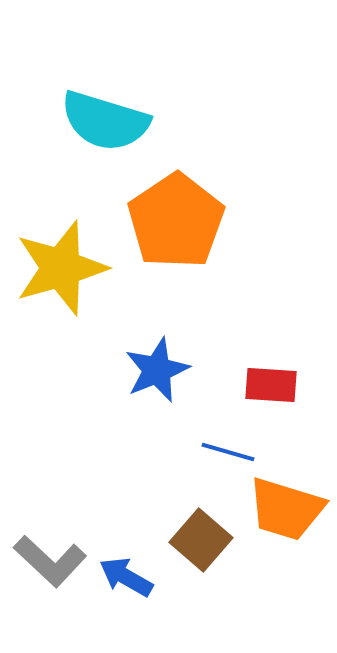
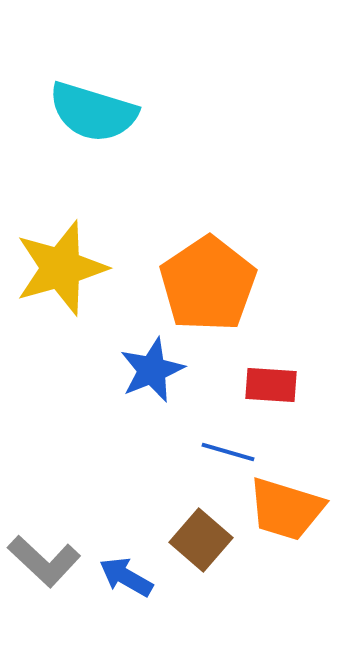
cyan semicircle: moved 12 px left, 9 px up
orange pentagon: moved 32 px right, 63 px down
blue star: moved 5 px left
gray L-shape: moved 6 px left
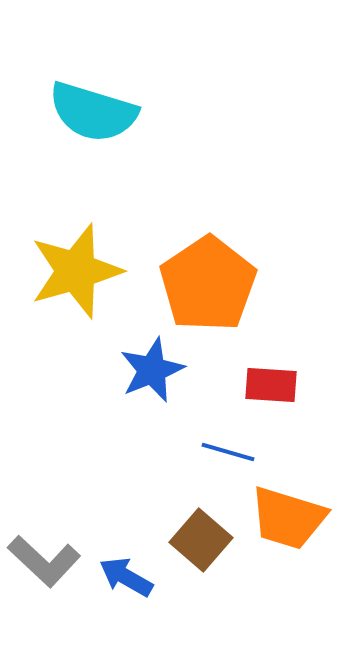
yellow star: moved 15 px right, 3 px down
orange trapezoid: moved 2 px right, 9 px down
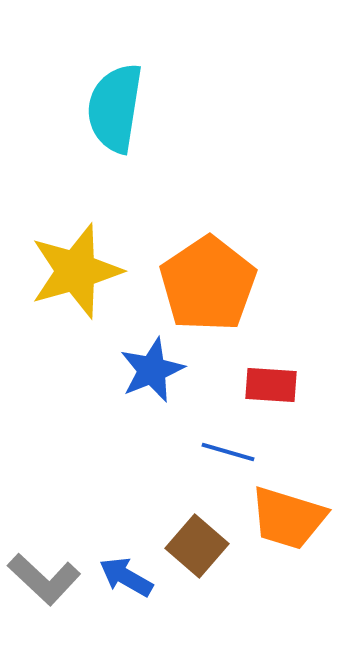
cyan semicircle: moved 22 px right, 4 px up; rotated 82 degrees clockwise
brown square: moved 4 px left, 6 px down
gray L-shape: moved 18 px down
